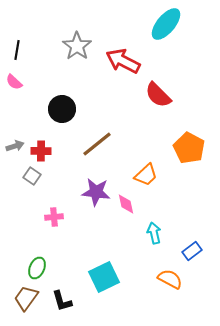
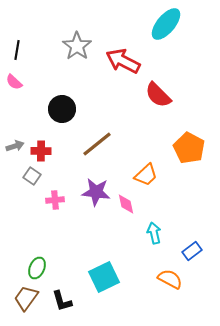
pink cross: moved 1 px right, 17 px up
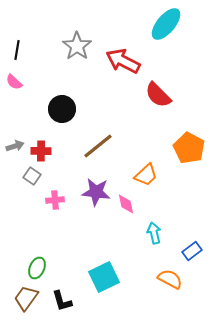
brown line: moved 1 px right, 2 px down
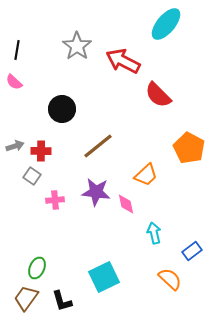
orange semicircle: rotated 15 degrees clockwise
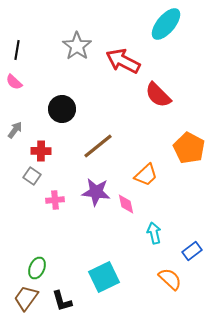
gray arrow: moved 16 px up; rotated 36 degrees counterclockwise
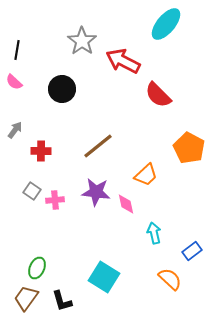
gray star: moved 5 px right, 5 px up
black circle: moved 20 px up
gray square: moved 15 px down
cyan square: rotated 32 degrees counterclockwise
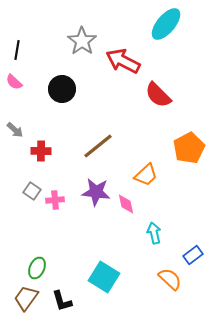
gray arrow: rotated 96 degrees clockwise
orange pentagon: rotated 16 degrees clockwise
blue rectangle: moved 1 px right, 4 px down
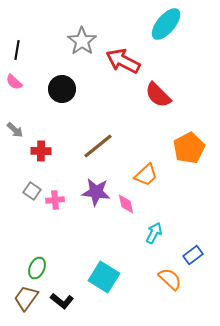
cyan arrow: rotated 40 degrees clockwise
black L-shape: rotated 35 degrees counterclockwise
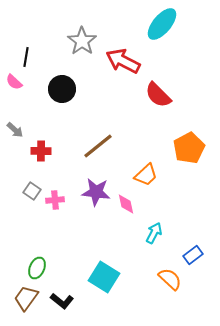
cyan ellipse: moved 4 px left
black line: moved 9 px right, 7 px down
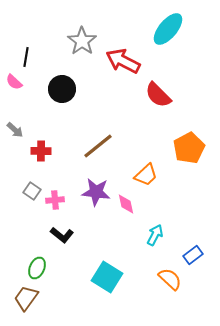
cyan ellipse: moved 6 px right, 5 px down
cyan arrow: moved 1 px right, 2 px down
cyan square: moved 3 px right
black L-shape: moved 66 px up
